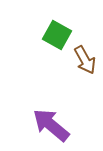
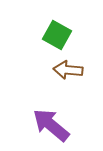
brown arrow: moved 17 px left, 10 px down; rotated 124 degrees clockwise
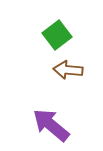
green square: rotated 24 degrees clockwise
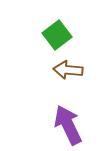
purple arrow: moved 17 px right; rotated 24 degrees clockwise
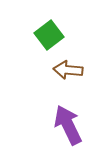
green square: moved 8 px left
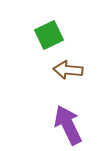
green square: rotated 12 degrees clockwise
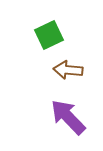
purple arrow: moved 8 px up; rotated 18 degrees counterclockwise
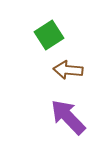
green square: rotated 8 degrees counterclockwise
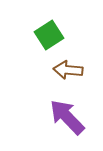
purple arrow: moved 1 px left
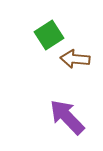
brown arrow: moved 7 px right, 11 px up
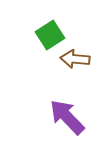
green square: moved 1 px right
